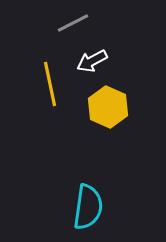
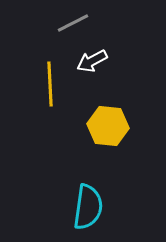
yellow line: rotated 9 degrees clockwise
yellow hexagon: moved 19 px down; rotated 18 degrees counterclockwise
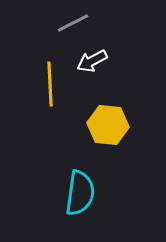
yellow hexagon: moved 1 px up
cyan semicircle: moved 8 px left, 14 px up
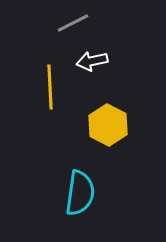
white arrow: rotated 16 degrees clockwise
yellow line: moved 3 px down
yellow hexagon: rotated 21 degrees clockwise
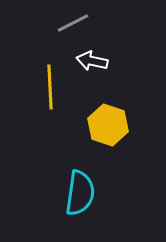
white arrow: rotated 24 degrees clockwise
yellow hexagon: rotated 9 degrees counterclockwise
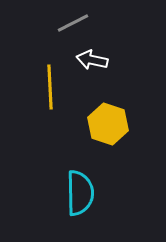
white arrow: moved 1 px up
yellow hexagon: moved 1 px up
cyan semicircle: rotated 9 degrees counterclockwise
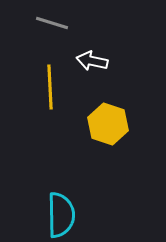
gray line: moved 21 px left; rotated 44 degrees clockwise
white arrow: moved 1 px down
cyan semicircle: moved 19 px left, 22 px down
